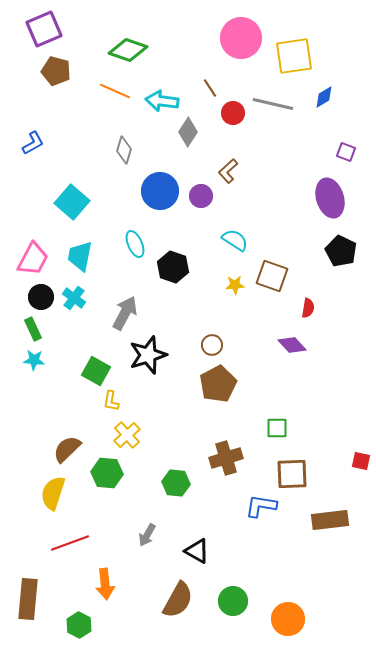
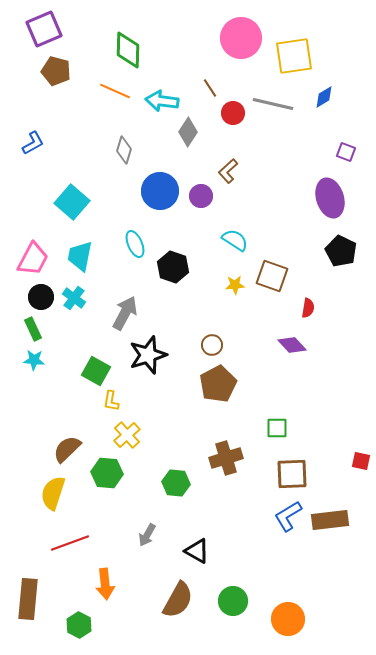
green diamond at (128, 50): rotated 72 degrees clockwise
blue L-shape at (261, 506): moved 27 px right, 10 px down; rotated 40 degrees counterclockwise
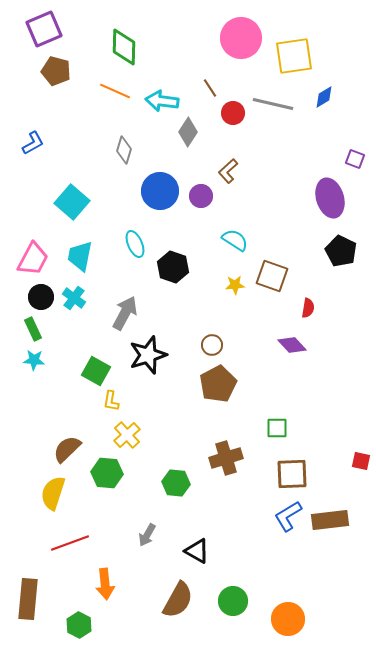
green diamond at (128, 50): moved 4 px left, 3 px up
purple square at (346, 152): moved 9 px right, 7 px down
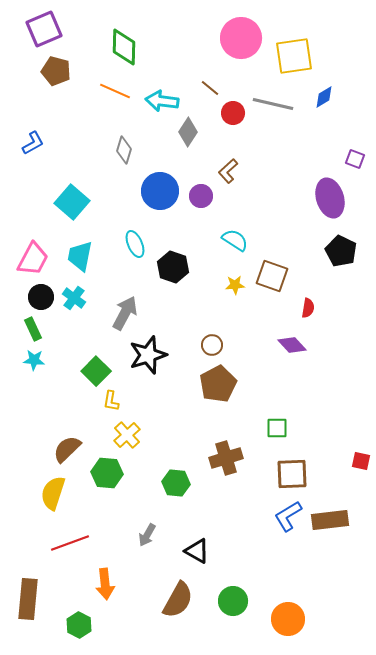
brown line at (210, 88): rotated 18 degrees counterclockwise
green square at (96, 371): rotated 16 degrees clockwise
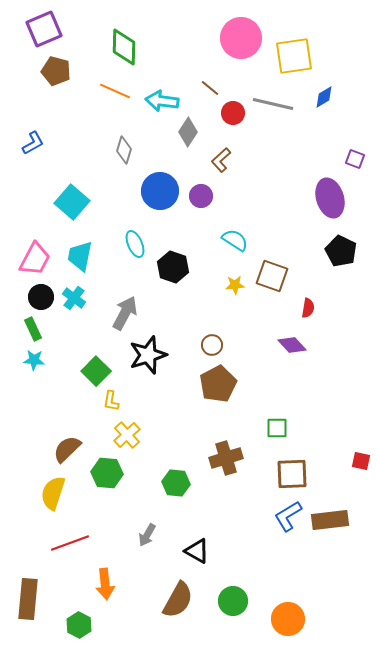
brown L-shape at (228, 171): moved 7 px left, 11 px up
pink trapezoid at (33, 259): moved 2 px right
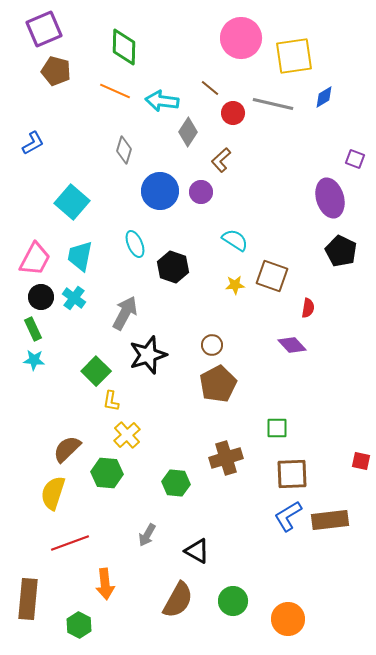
purple circle at (201, 196): moved 4 px up
